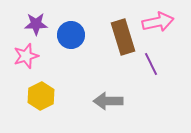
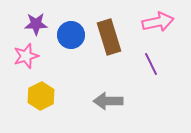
brown rectangle: moved 14 px left
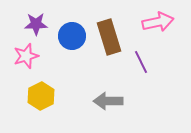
blue circle: moved 1 px right, 1 px down
purple line: moved 10 px left, 2 px up
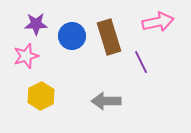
gray arrow: moved 2 px left
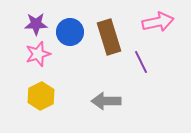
blue circle: moved 2 px left, 4 px up
pink star: moved 12 px right, 2 px up
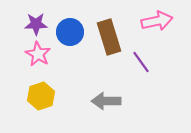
pink arrow: moved 1 px left, 1 px up
pink star: rotated 25 degrees counterclockwise
purple line: rotated 10 degrees counterclockwise
yellow hexagon: rotated 8 degrees clockwise
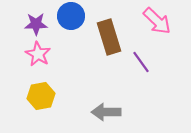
pink arrow: rotated 56 degrees clockwise
blue circle: moved 1 px right, 16 px up
yellow hexagon: rotated 8 degrees clockwise
gray arrow: moved 11 px down
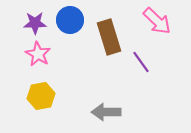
blue circle: moved 1 px left, 4 px down
purple star: moved 1 px left, 1 px up
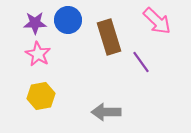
blue circle: moved 2 px left
